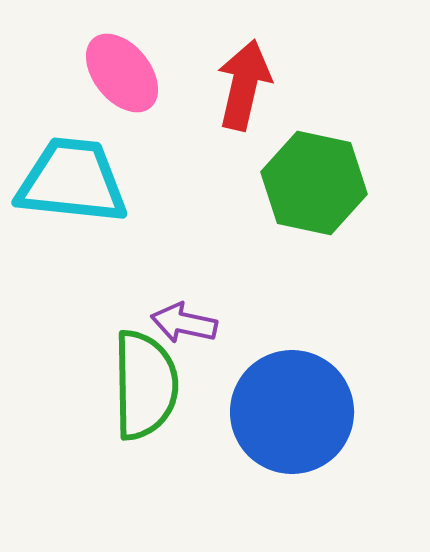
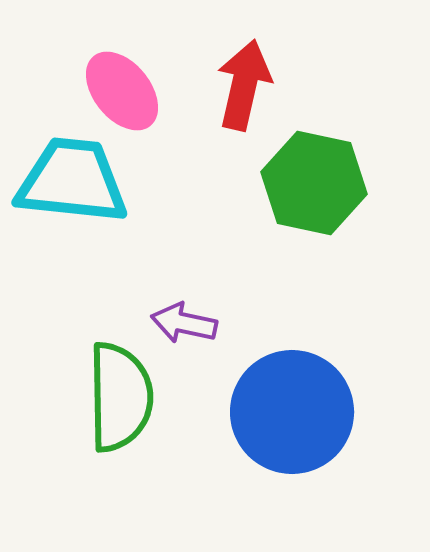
pink ellipse: moved 18 px down
green semicircle: moved 25 px left, 12 px down
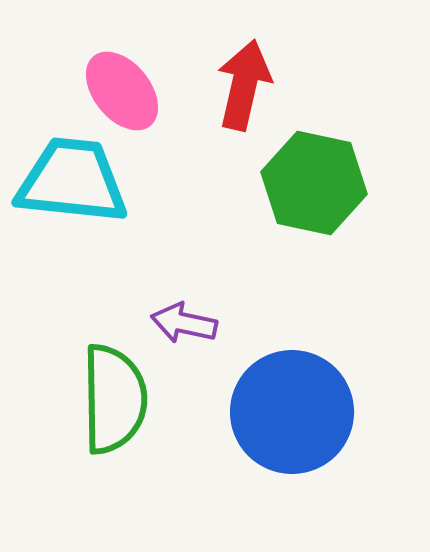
green semicircle: moved 6 px left, 2 px down
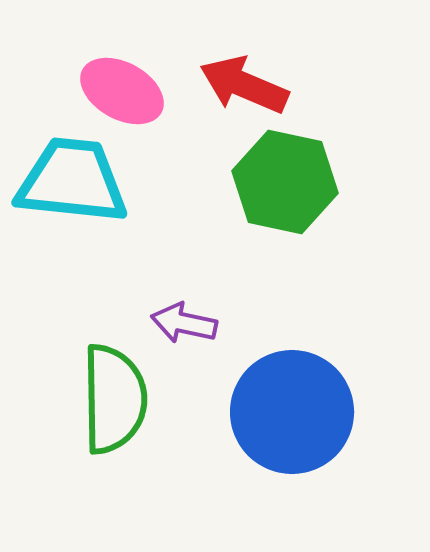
red arrow: rotated 80 degrees counterclockwise
pink ellipse: rotated 22 degrees counterclockwise
green hexagon: moved 29 px left, 1 px up
